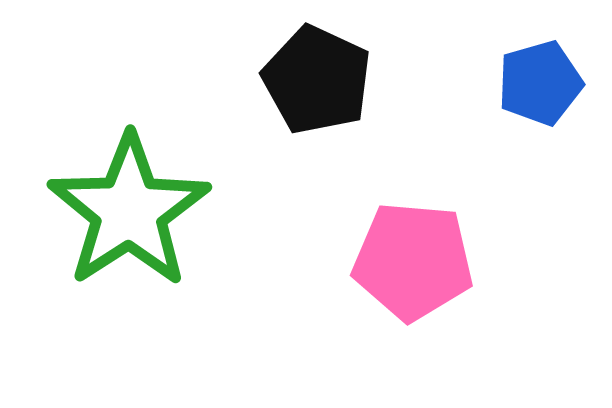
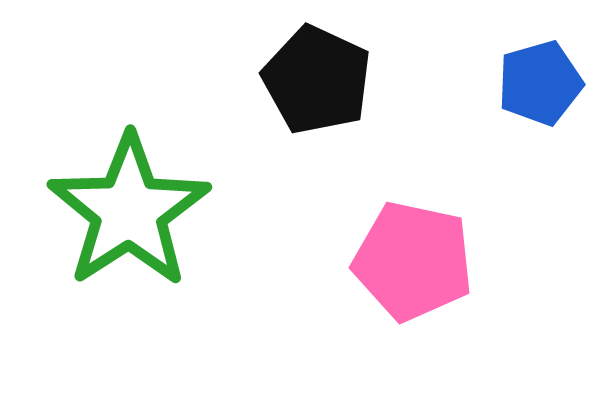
pink pentagon: rotated 7 degrees clockwise
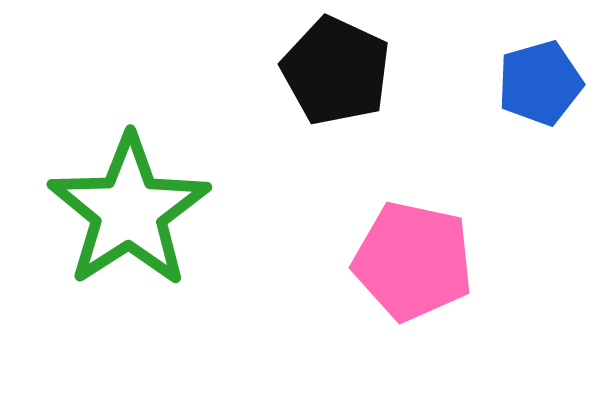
black pentagon: moved 19 px right, 9 px up
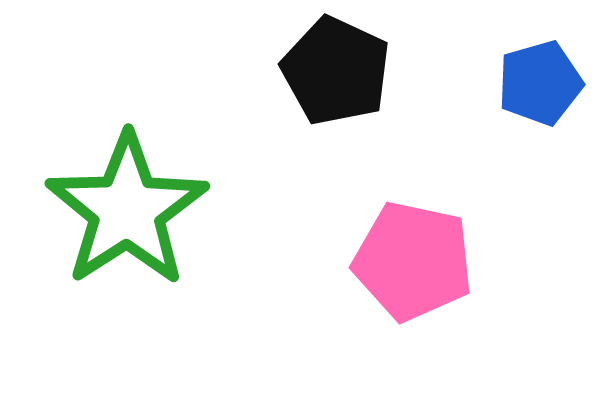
green star: moved 2 px left, 1 px up
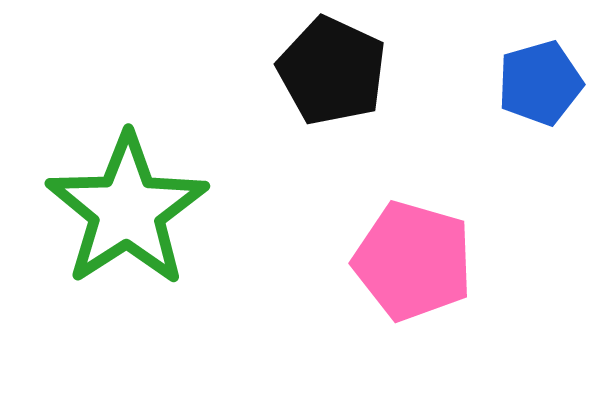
black pentagon: moved 4 px left
pink pentagon: rotated 4 degrees clockwise
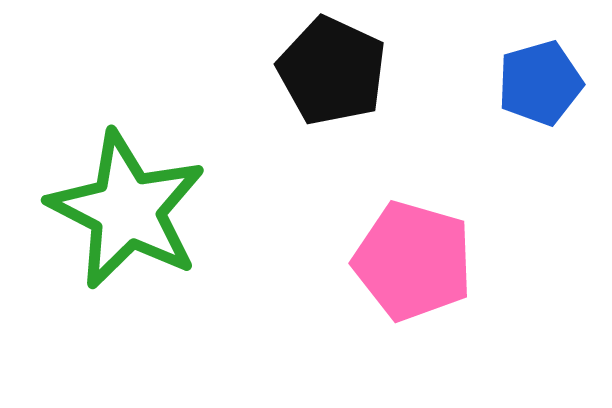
green star: rotated 12 degrees counterclockwise
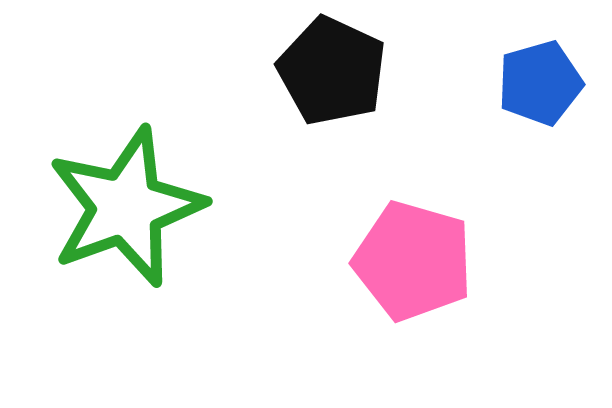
green star: moved 1 px left, 3 px up; rotated 25 degrees clockwise
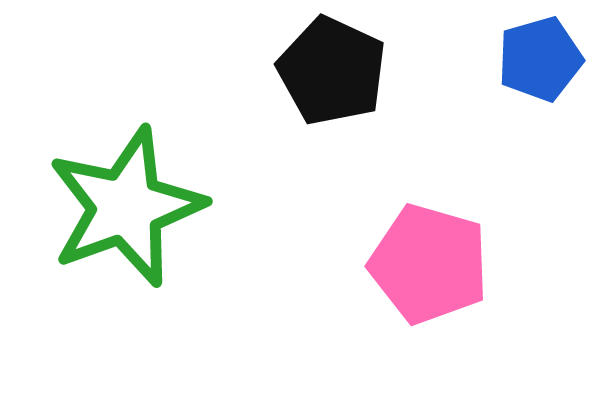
blue pentagon: moved 24 px up
pink pentagon: moved 16 px right, 3 px down
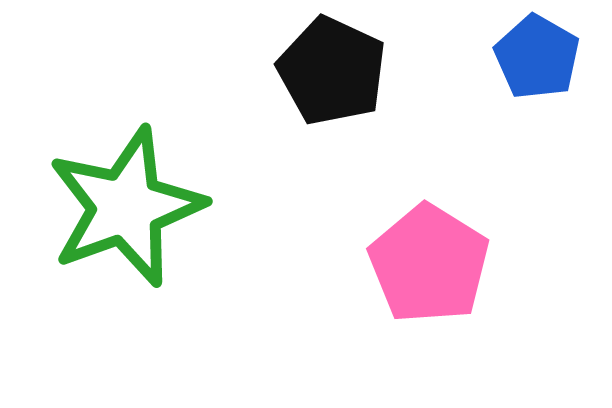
blue pentagon: moved 3 px left, 2 px up; rotated 26 degrees counterclockwise
pink pentagon: rotated 16 degrees clockwise
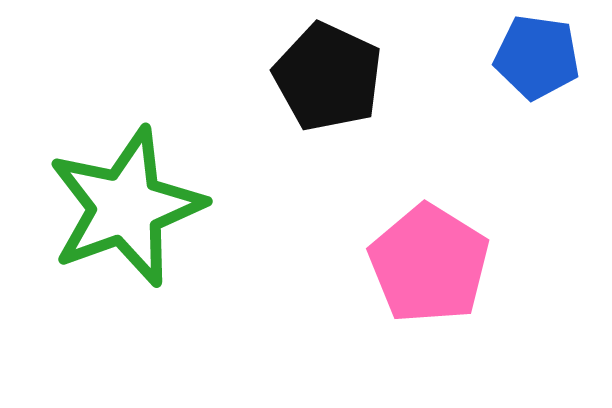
blue pentagon: rotated 22 degrees counterclockwise
black pentagon: moved 4 px left, 6 px down
